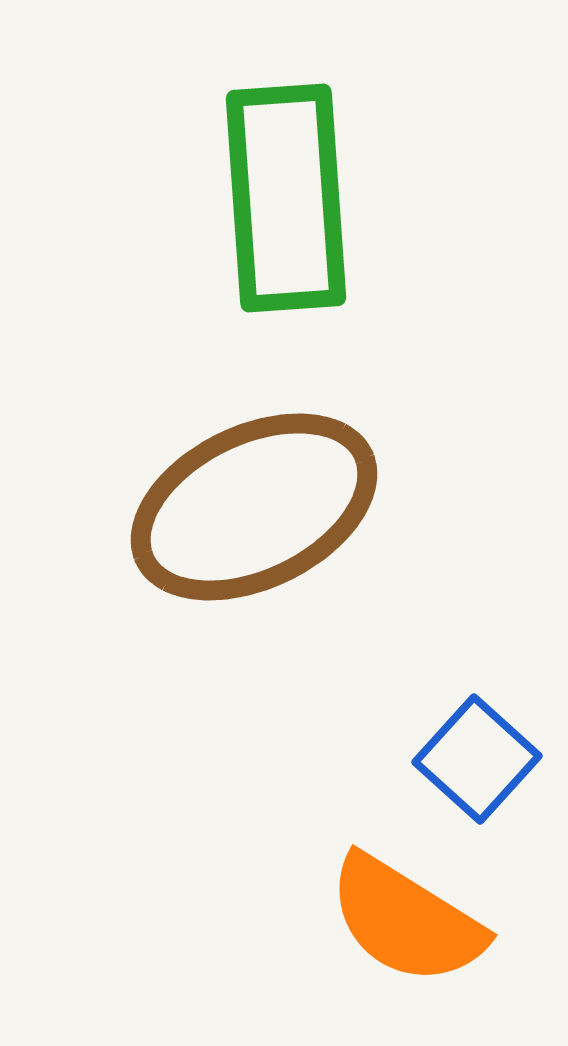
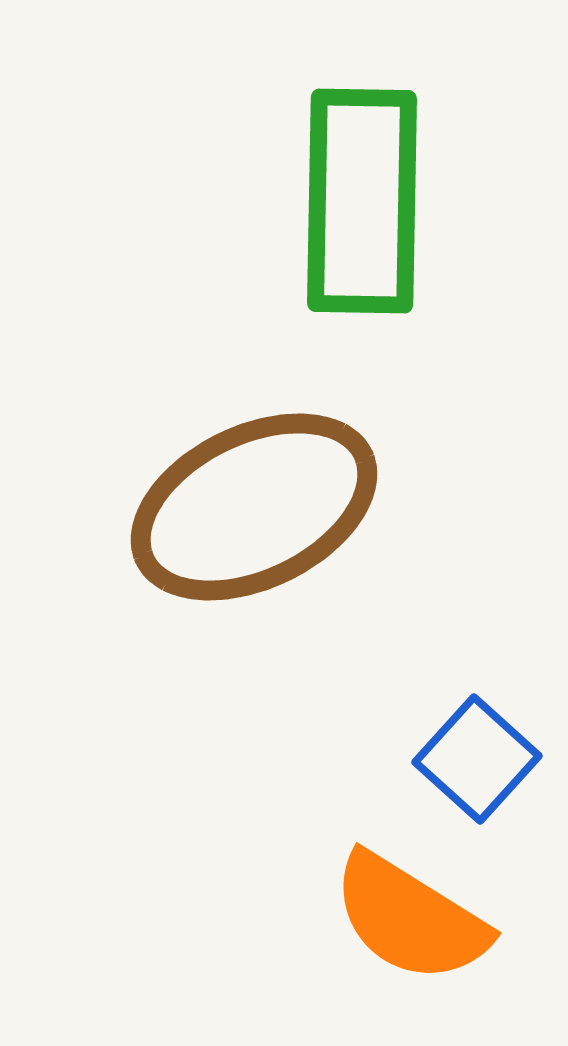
green rectangle: moved 76 px right, 3 px down; rotated 5 degrees clockwise
orange semicircle: moved 4 px right, 2 px up
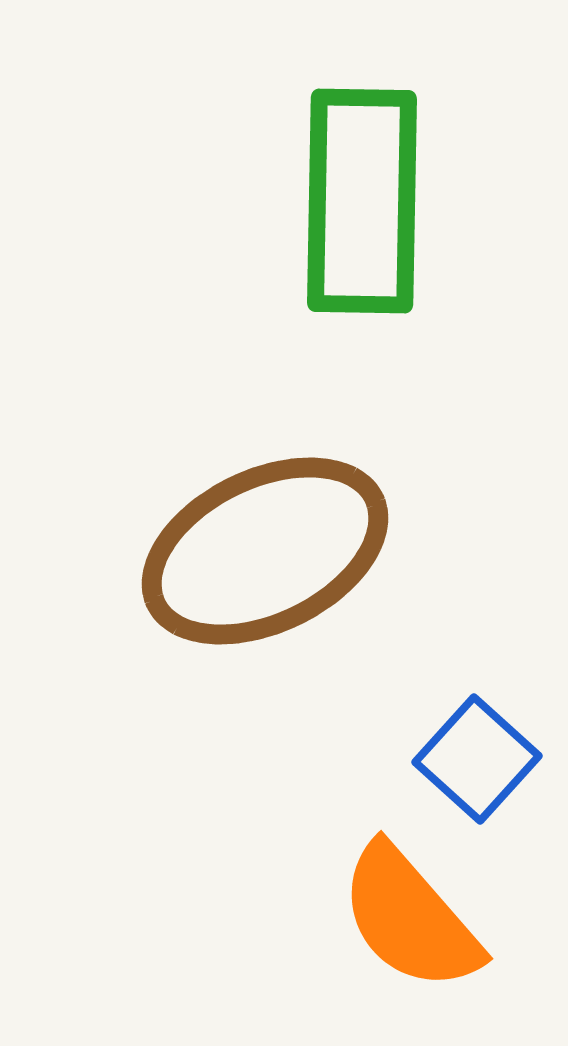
brown ellipse: moved 11 px right, 44 px down
orange semicircle: rotated 17 degrees clockwise
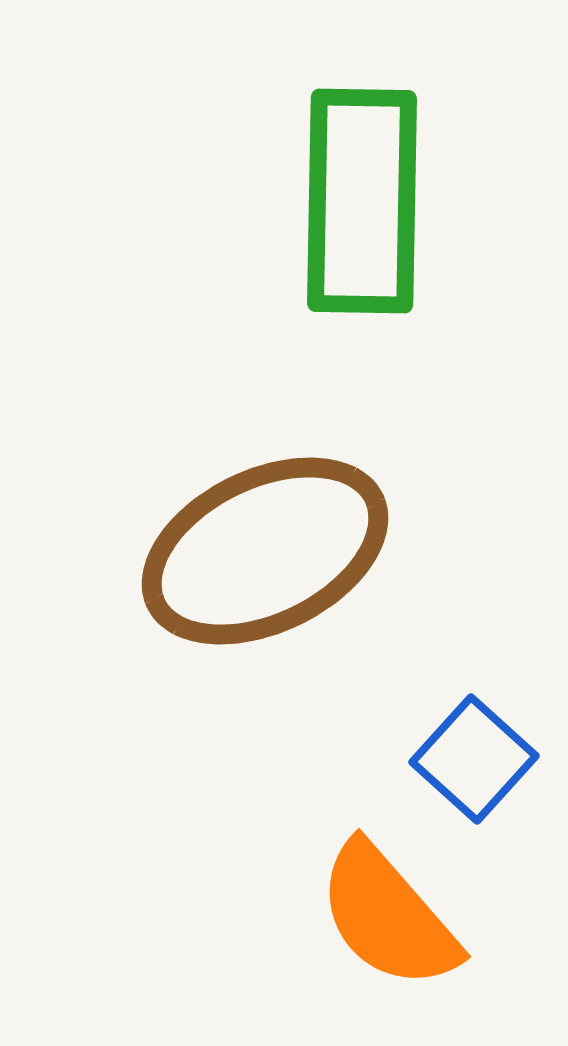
blue square: moved 3 px left
orange semicircle: moved 22 px left, 2 px up
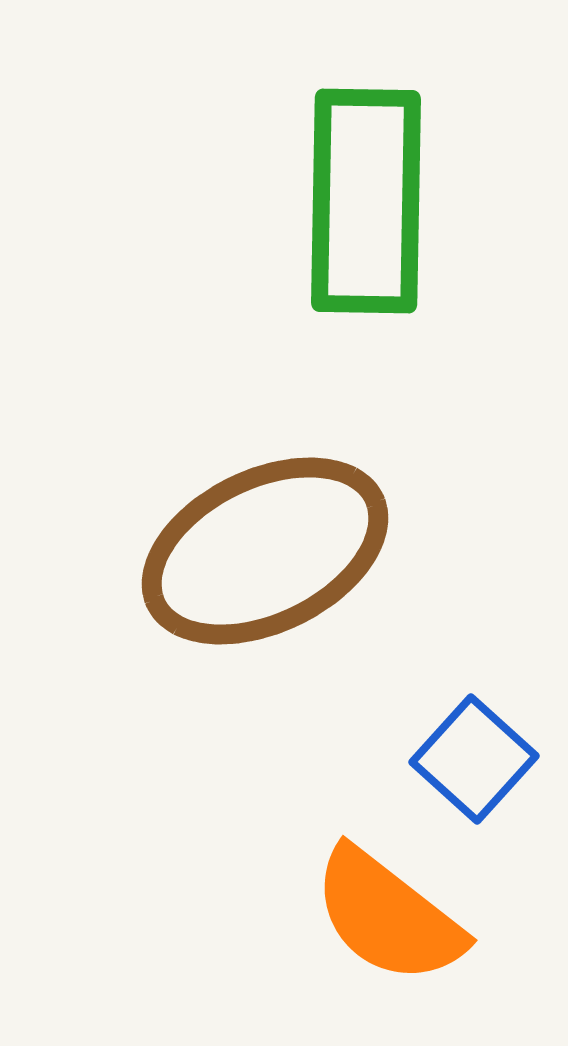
green rectangle: moved 4 px right
orange semicircle: rotated 11 degrees counterclockwise
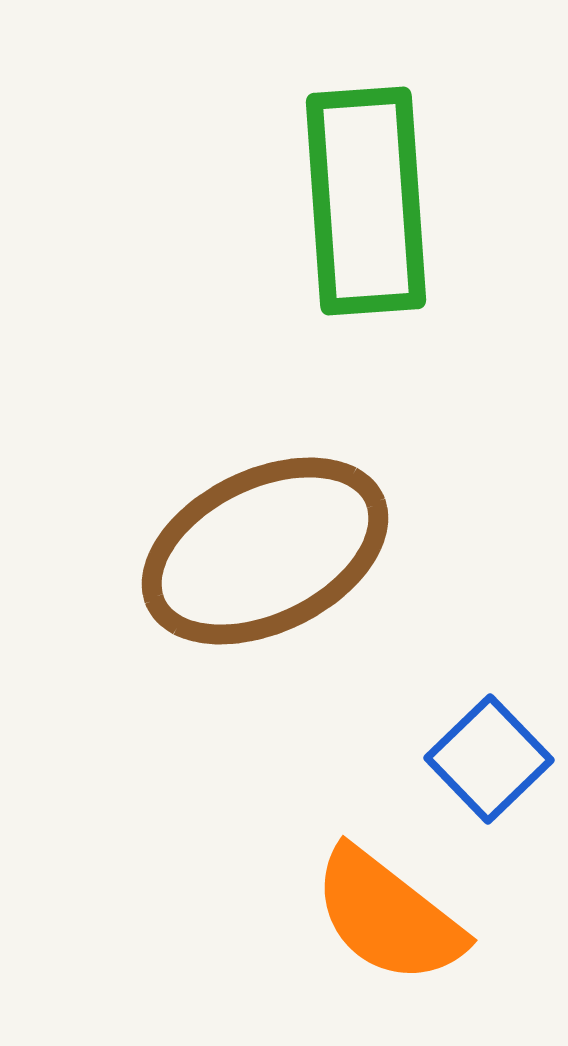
green rectangle: rotated 5 degrees counterclockwise
blue square: moved 15 px right; rotated 4 degrees clockwise
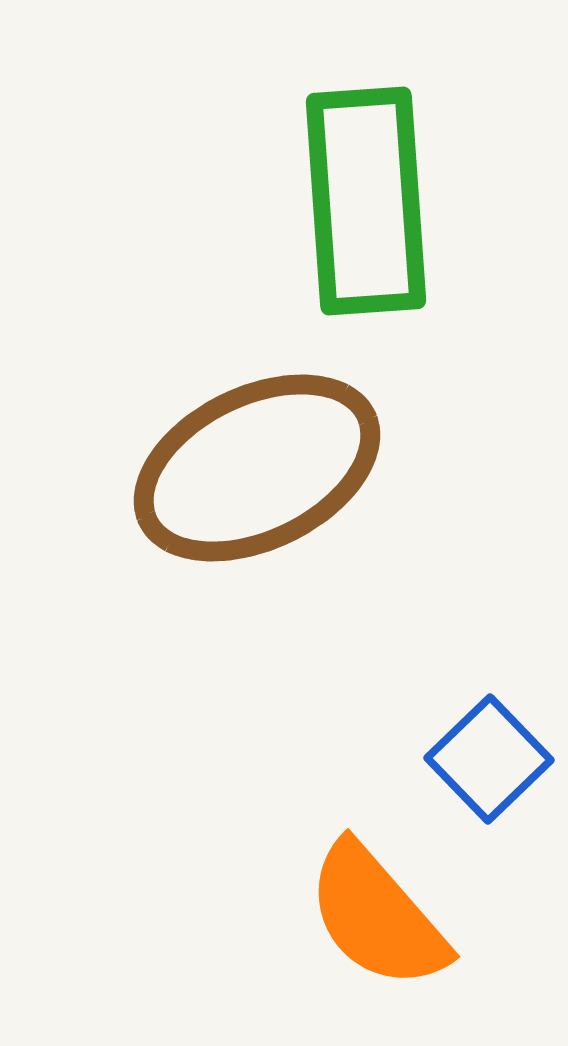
brown ellipse: moved 8 px left, 83 px up
orange semicircle: moved 11 px left; rotated 11 degrees clockwise
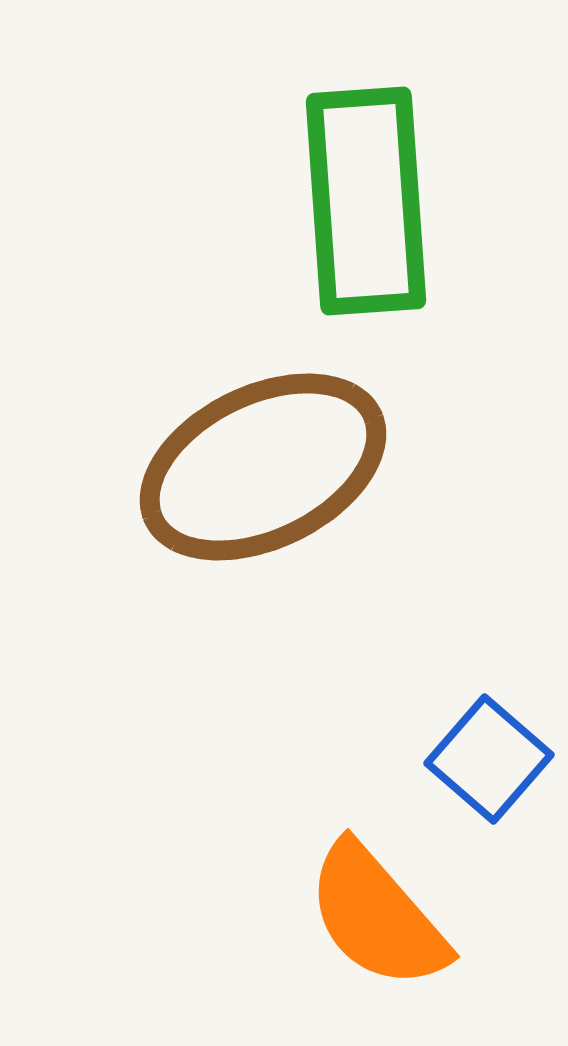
brown ellipse: moved 6 px right, 1 px up
blue square: rotated 5 degrees counterclockwise
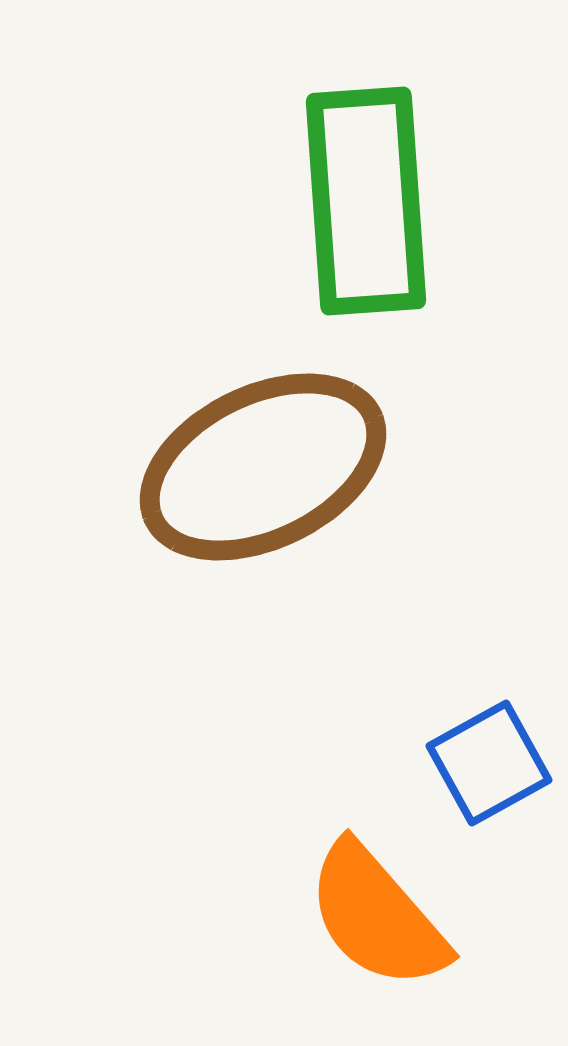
blue square: moved 4 px down; rotated 20 degrees clockwise
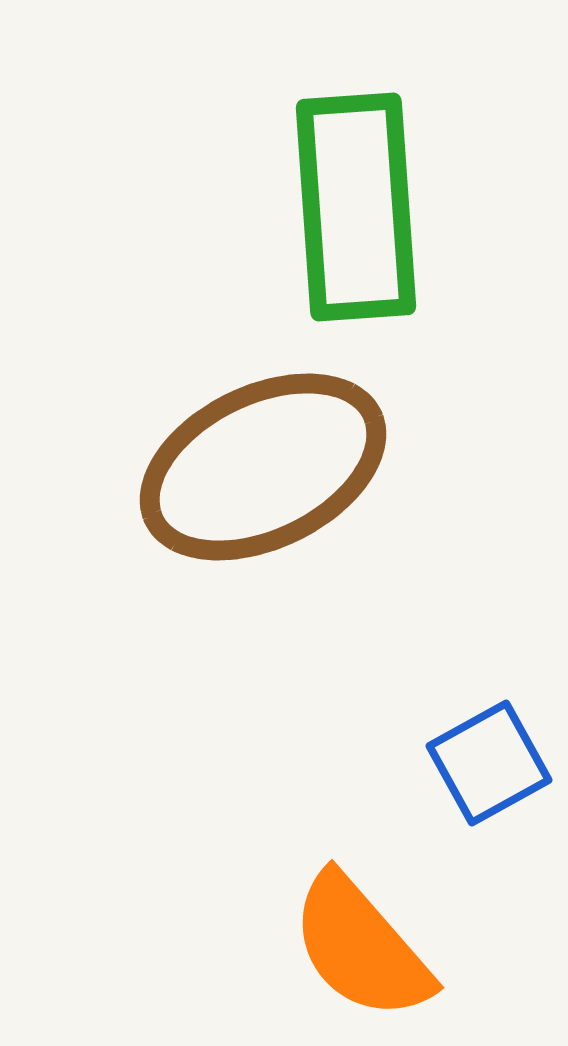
green rectangle: moved 10 px left, 6 px down
orange semicircle: moved 16 px left, 31 px down
